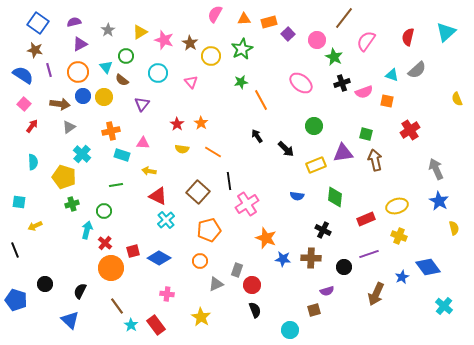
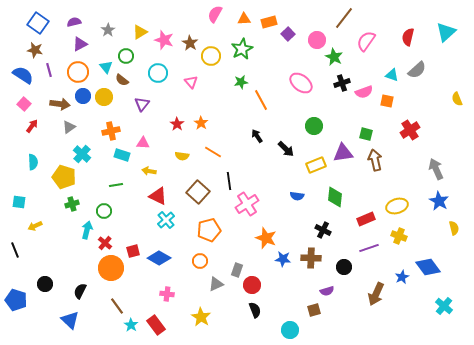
yellow semicircle at (182, 149): moved 7 px down
purple line at (369, 254): moved 6 px up
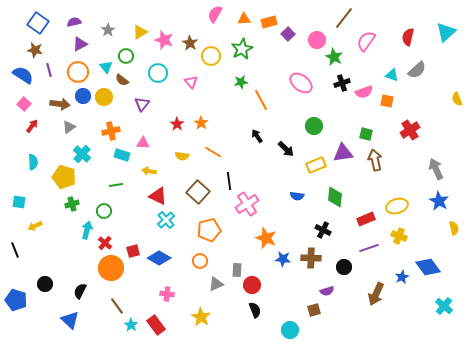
gray rectangle at (237, 270): rotated 16 degrees counterclockwise
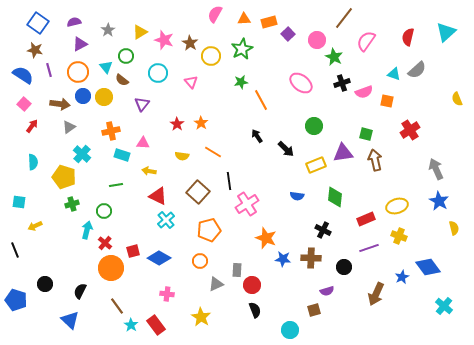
cyan triangle at (392, 75): moved 2 px right, 1 px up
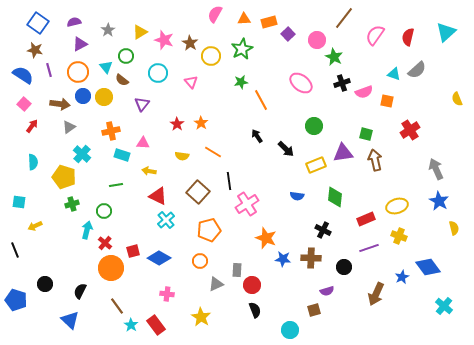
pink semicircle at (366, 41): moved 9 px right, 6 px up
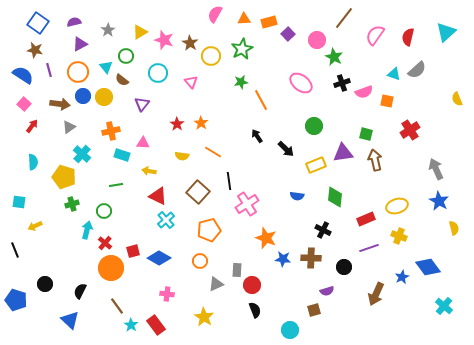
yellow star at (201, 317): moved 3 px right
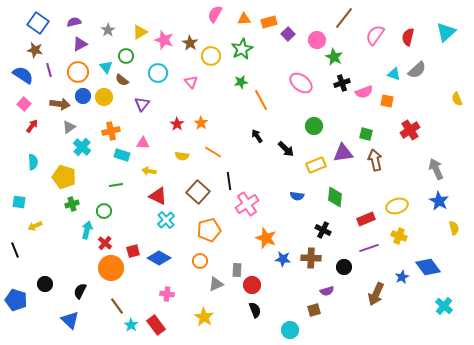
cyan cross at (82, 154): moved 7 px up
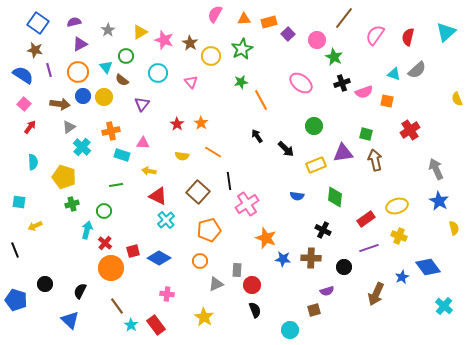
red arrow at (32, 126): moved 2 px left, 1 px down
red rectangle at (366, 219): rotated 12 degrees counterclockwise
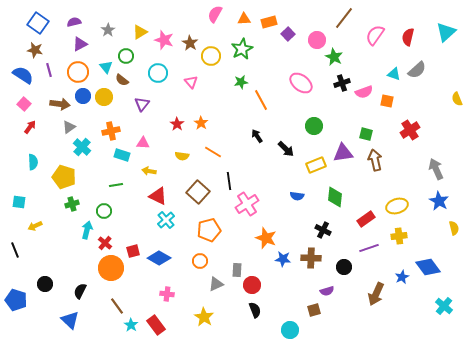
yellow cross at (399, 236): rotated 28 degrees counterclockwise
